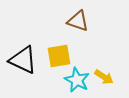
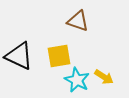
black triangle: moved 4 px left, 4 px up
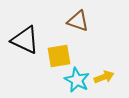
black triangle: moved 6 px right, 16 px up
yellow arrow: rotated 54 degrees counterclockwise
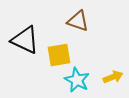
yellow square: moved 1 px up
yellow arrow: moved 9 px right
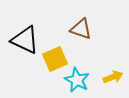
brown triangle: moved 3 px right, 8 px down
yellow square: moved 4 px left, 4 px down; rotated 15 degrees counterclockwise
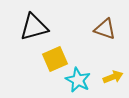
brown triangle: moved 24 px right
black triangle: moved 9 px right, 13 px up; rotated 40 degrees counterclockwise
cyan star: moved 1 px right
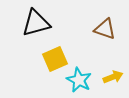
black triangle: moved 2 px right, 4 px up
cyan star: moved 1 px right
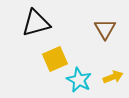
brown triangle: rotated 40 degrees clockwise
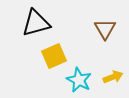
yellow square: moved 1 px left, 3 px up
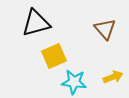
brown triangle: rotated 10 degrees counterclockwise
cyan star: moved 5 px left, 2 px down; rotated 20 degrees counterclockwise
